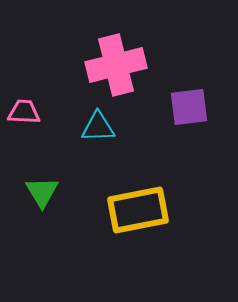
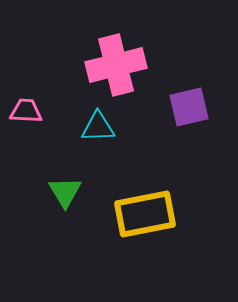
purple square: rotated 6 degrees counterclockwise
pink trapezoid: moved 2 px right, 1 px up
green triangle: moved 23 px right
yellow rectangle: moved 7 px right, 4 px down
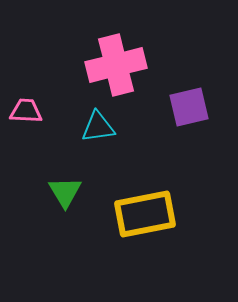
cyan triangle: rotated 6 degrees counterclockwise
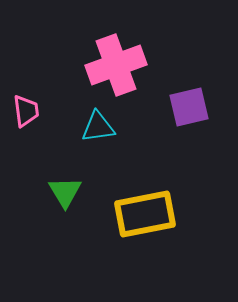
pink cross: rotated 6 degrees counterclockwise
pink trapezoid: rotated 80 degrees clockwise
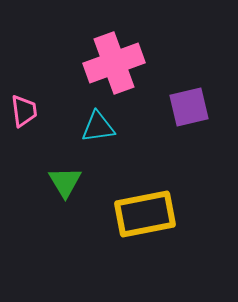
pink cross: moved 2 px left, 2 px up
pink trapezoid: moved 2 px left
green triangle: moved 10 px up
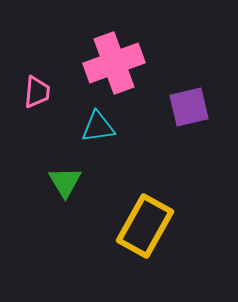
pink trapezoid: moved 13 px right, 19 px up; rotated 12 degrees clockwise
yellow rectangle: moved 12 px down; rotated 50 degrees counterclockwise
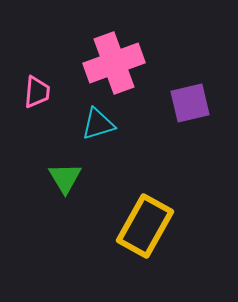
purple square: moved 1 px right, 4 px up
cyan triangle: moved 3 px up; rotated 9 degrees counterclockwise
green triangle: moved 4 px up
